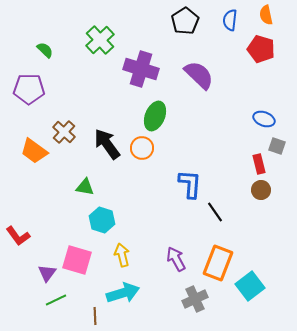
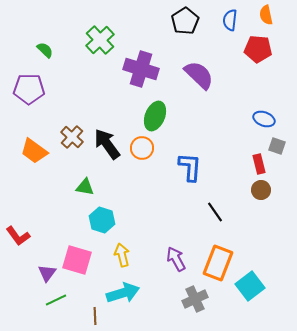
red pentagon: moved 3 px left; rotated 12 degrees counterclockwise
brown cross: moved 8 px right, 5 px down
blue L-shape: moved 17 px up
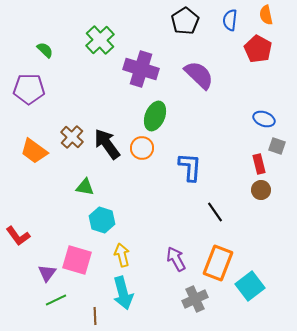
red pentagon: rotated 24 degrees clockwise
cyan arrow: rotated 92 degrees clockwise
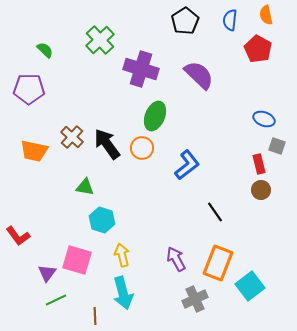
orange trapezoid: rotated 24 degrees counterclockwise
blue L-shape: moved 3 px left, 2 px up; rotated 48 degrees clockwise
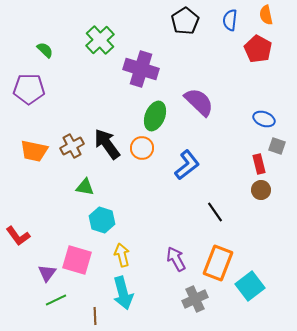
purple semicircle: moved 27 px down
brown cross: moved 9 px down; rotated 20 degrees clockwise
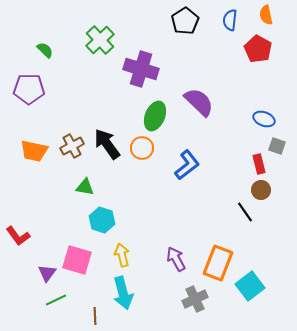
black line: moved 30 px right
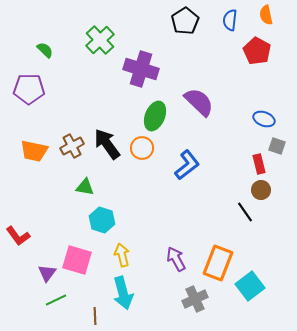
red pentagon: moved 1 px left, 2 px down
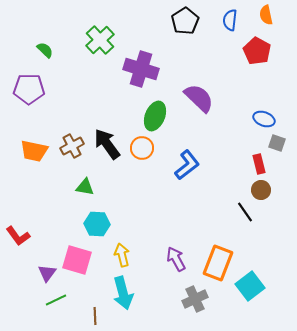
purple semicircle: moved 4 px up
gray square: moved 3 px up
cyan hexagon: moved 5 px left, 4 px down; rotated 15 degrees counterclockwise
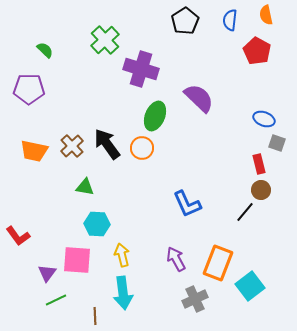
green cross: moved 5 px right
brown cross: rotated 15 degrees counterclockwise
blue L-shape: moved 39 px down; rotated 104 degrees clockwise
black line: rotated 75 degrees clockwise
pink square: rotated 12 degrees counterclockwise
cyan arrow: rotated 8 degrees clockwise
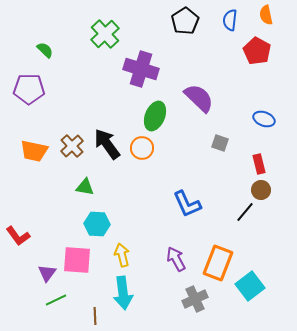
green cross: moved 6 px up
gray square: moved 57 px left
